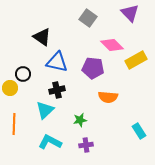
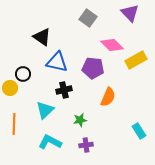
black cross: moved 7 px right
orange semicircle: rotated 72 degrees counterclockwise
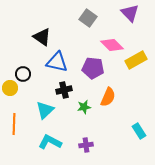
green star: moved 4 px right, 13 px up
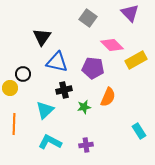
black triangle: rotated 30 degrees clockwise
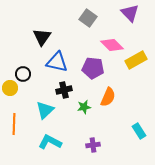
purple cross: moved 7 px right
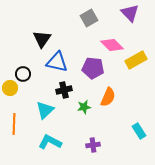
gray square: moved 1 px right; rotated 24 degrees clockwise
black triangle: moved 2 px down
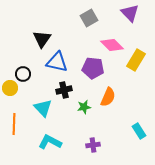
yellow rectangle: rotated 30 degrees counterclockwise
cyan triangle: moved 2 px left, 2 px up; rotated 30 degrees counterclockwise
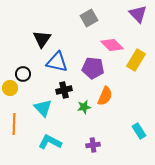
purple triangle: moved 8 px right, 1 px down
orange semicircle: moved 3 px left, 1 px up
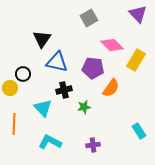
orange semicircle: moved 6 px right, 8 px up; rotated 12 degrees clockwise
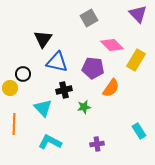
black triangle: moved 1 px right
purple cross: moved 4 px right, 1 px up
